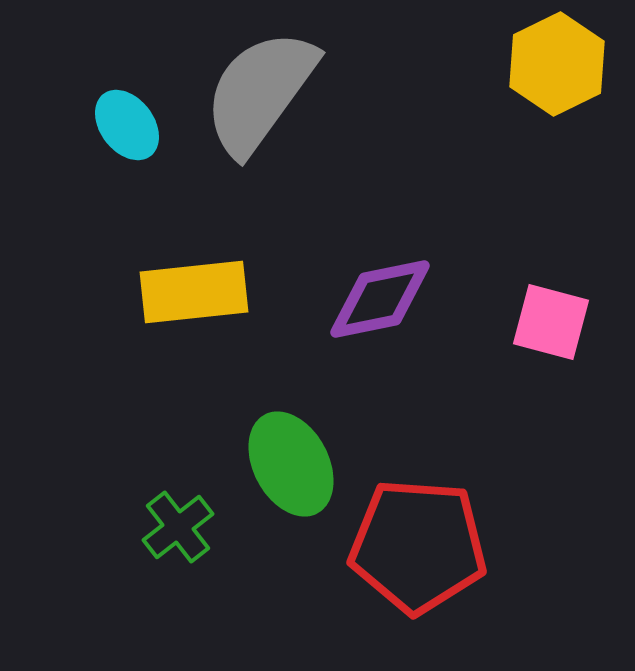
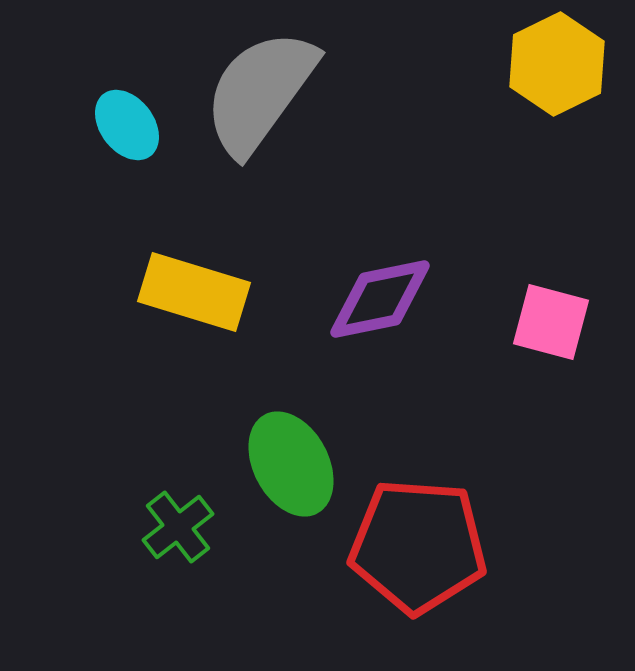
yellow rectangle: rotated 23 degrees clockwise
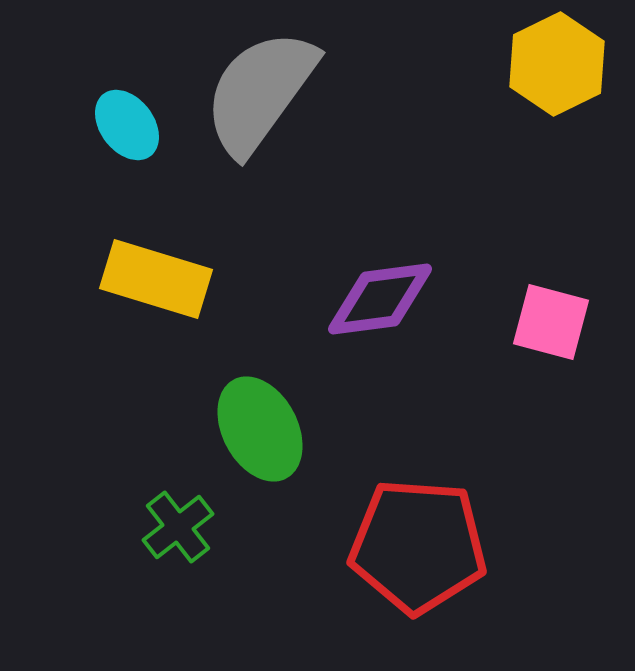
yellow rectangle: moved 38 px left, 13 px up
purple diamond: rotated 4 degrees clockwise
green ellipse: moved 31 px left, 35 px up
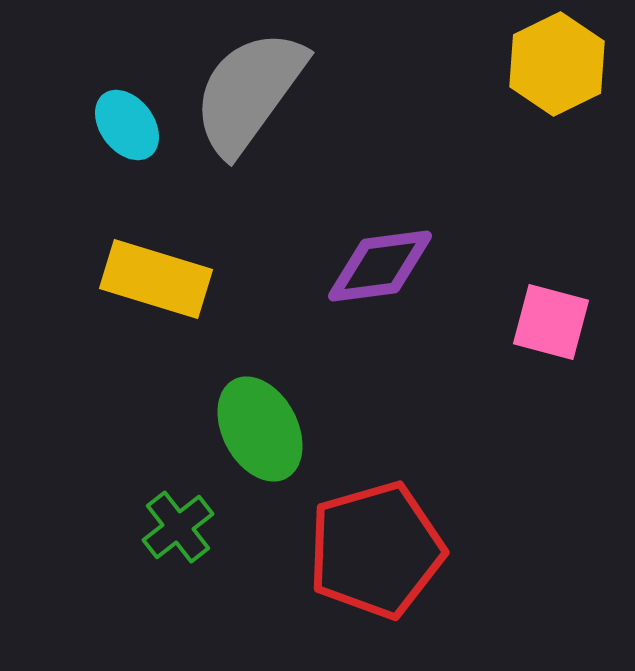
gray semicircle: moved 11 px left
purple diamond: moved 33 px up
red pentagon: moved 42 px left, 4 px down; rotated 20 degrees counterclockwise
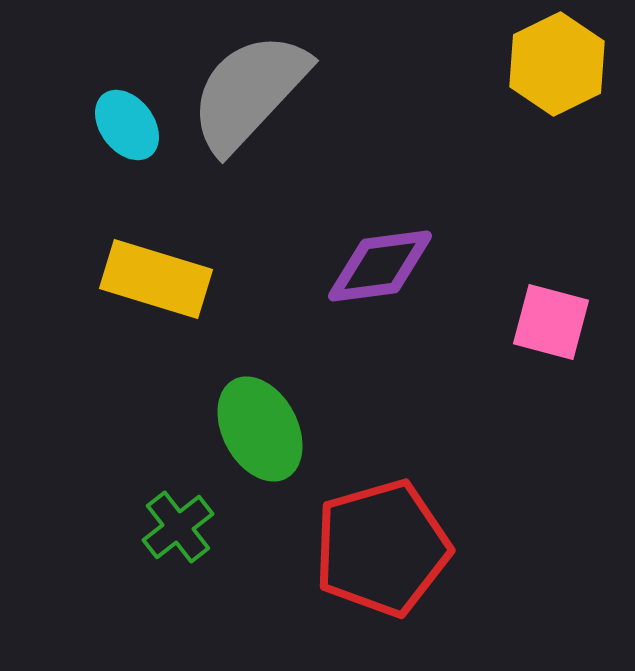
gray semicircle: rotated 7 degrees clockwise
red pentagon: moved 6 px right, 2 px up
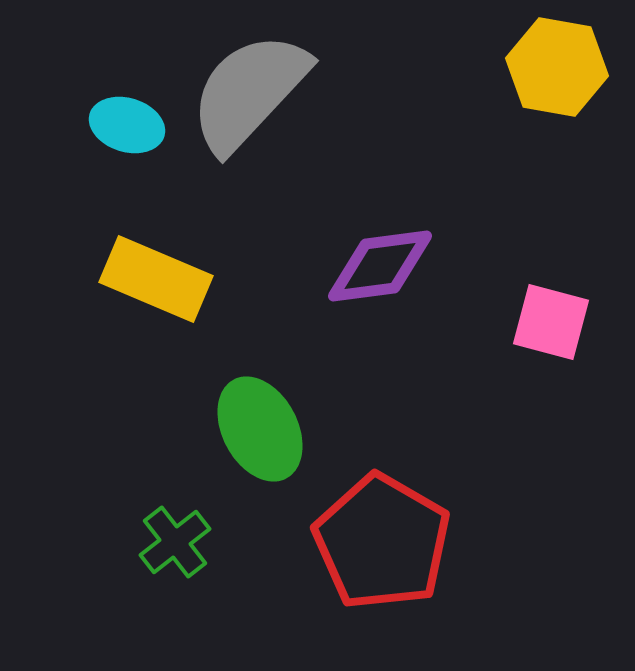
yellow hexagon: moved 3 px down; rotated 24 degrees counterclockwise
cyan ellipse: rotated 36 degrees counterclockwise
yellow rectangle: rotated 6 degrees clockwise
green cross: moved 3 px left, 15 px down
red pentagon: moved 6 px up; rotated 26 degrees counterclockwise
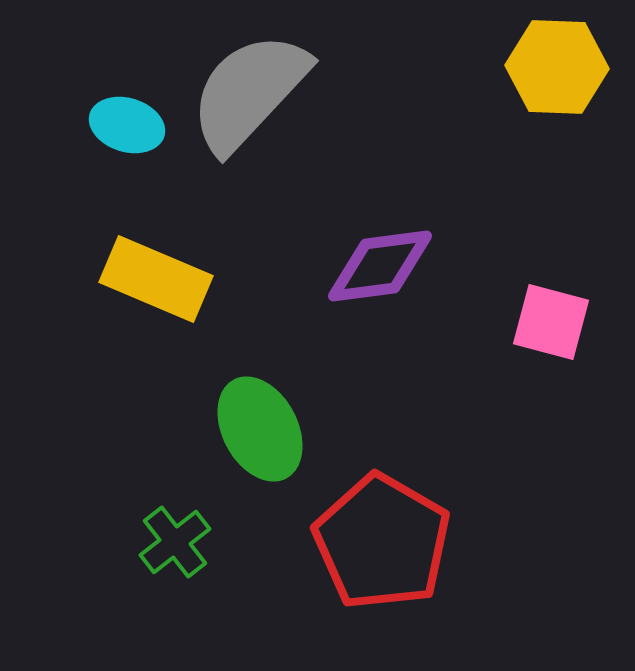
yellow hexagon: rotated 8 degrees counterclockwise
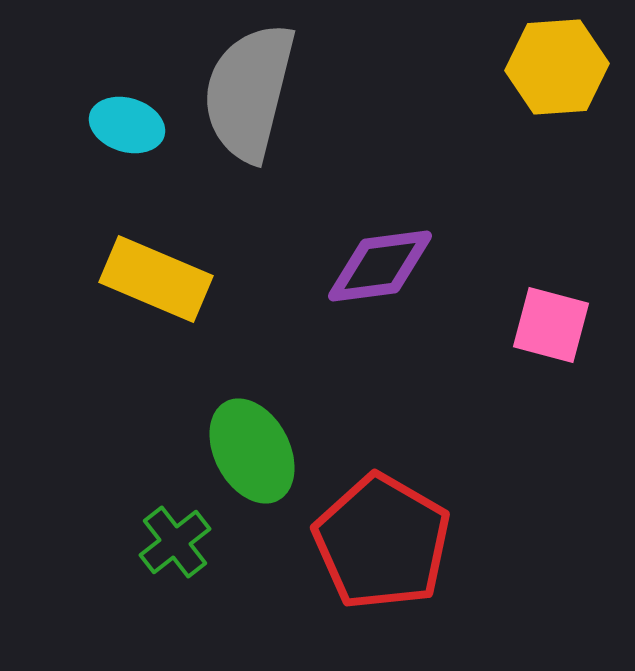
yellow hexagon: rotated 6 degrees counterclockwise
gray semicircle: rotated 29 degrees counterclockwise
pink square: moved 3 px down
green ellipse: moved 8 px left, 22 px down
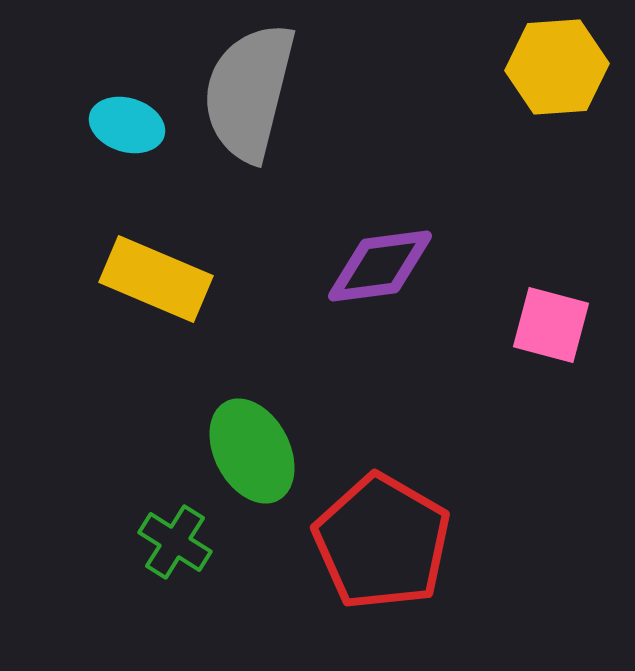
green cross: rotated 20 degrees counterclockwise
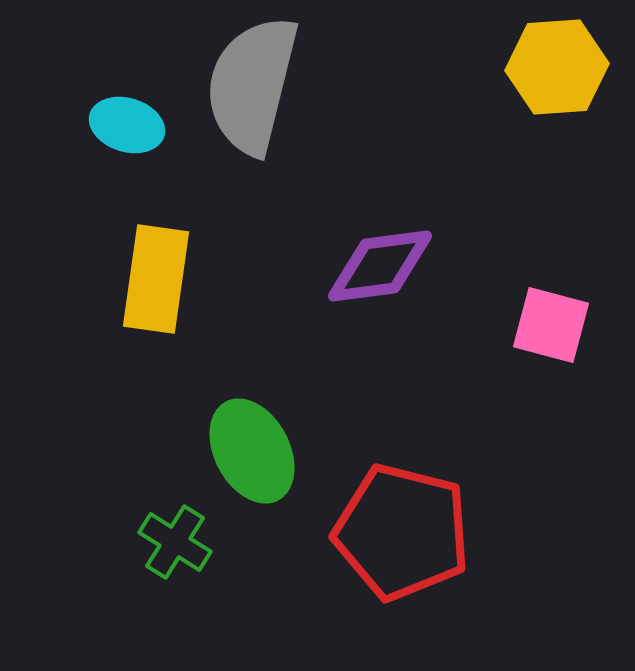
gray semicircle: moved 3 px right, 7 px up
yellow rectangle: rotated 75 degrees clockwise
red pentagon: moved 20 px right, 10 px up; rotated 16 degrees counterclockwise
